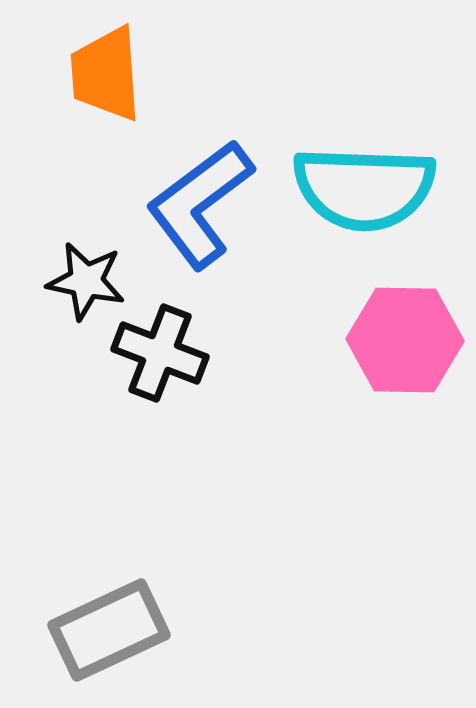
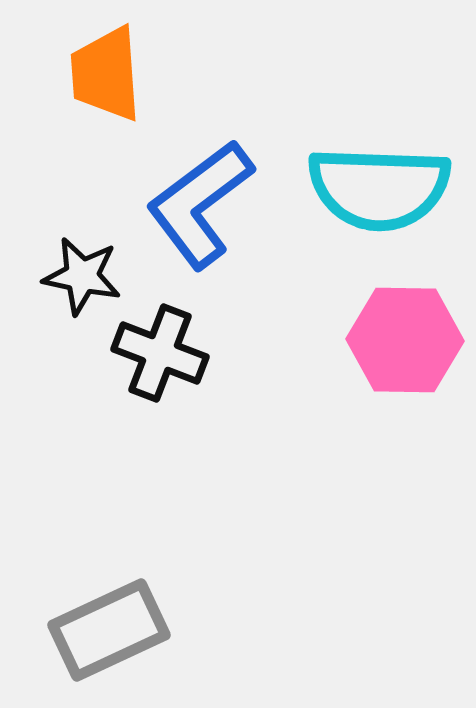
cyan semicircle: moved 15 px right
black star: moved 4 px left, 5 px up
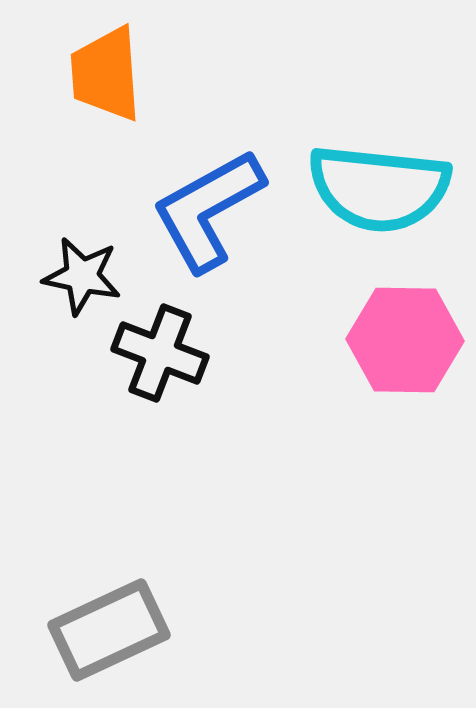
cyan semicircle: rotated 4 degrees clockwise
blue L-shape: moved 8 px right, 6 px down; rotated 8 degrees clockwise
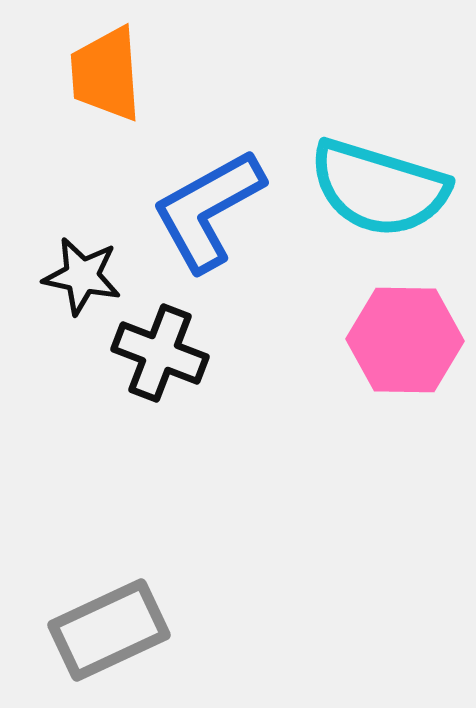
cyan semicircle: rotated 11 degrees clockwise
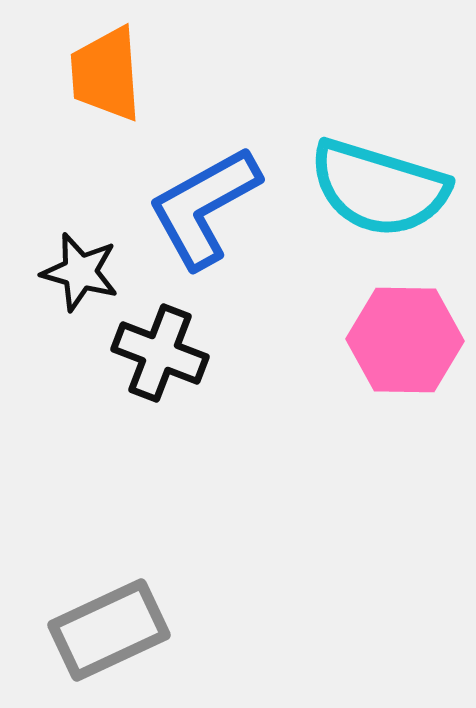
blue L-shape: moved 4 px left, 3 px up
black star: moved 2 px left, 4 px up; rotated 4 degrees clockwise
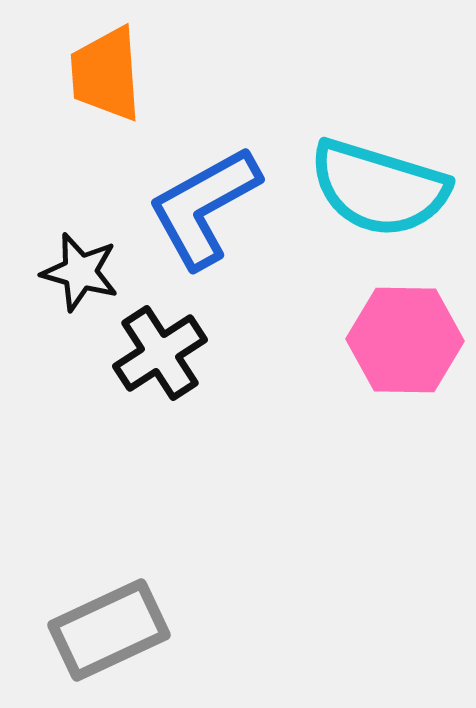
black cross: rotated 36 degrees clockwise
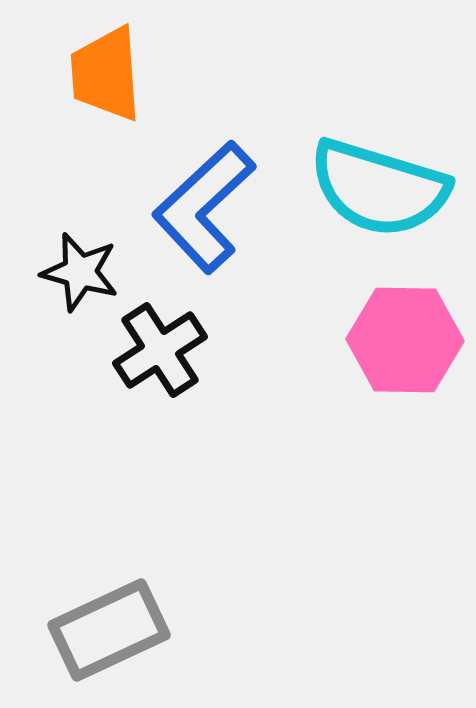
blue L-shape: rotated 14 degrees counterclockwise
black cross: moved 3 px up
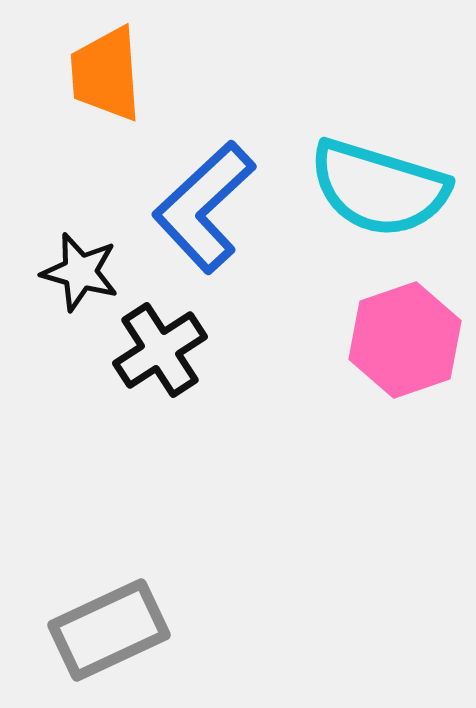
pink hexagon: rotated 20 degrees counterclockwise
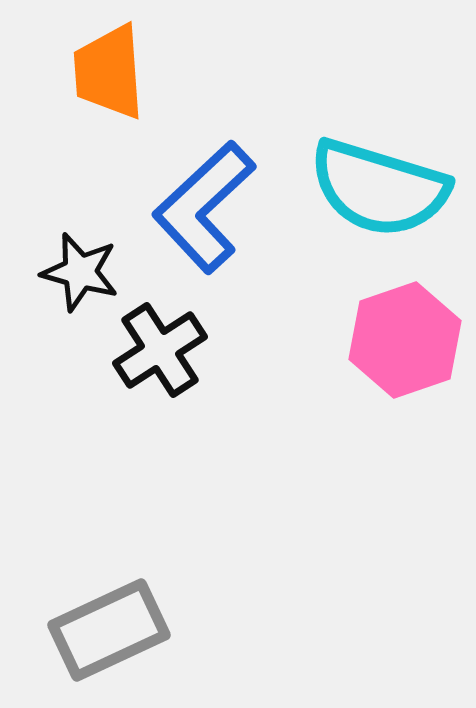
orange trapezoid: moved 3 px right, 2 px up
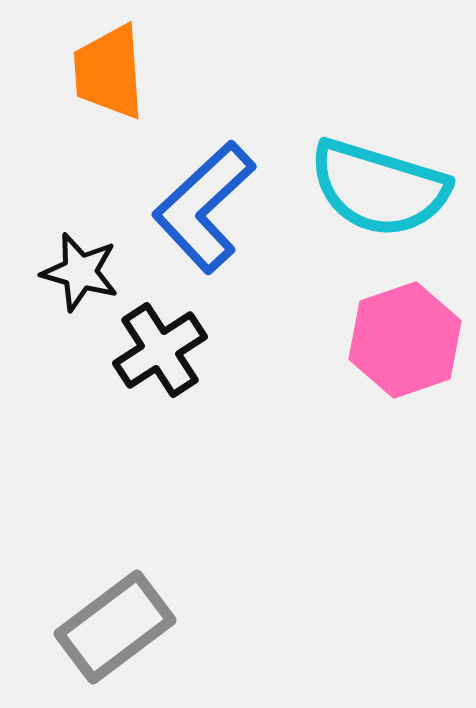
gray rectangle: moved 6 px right, 3 px up; rotated 12 degrees counterclockwise
